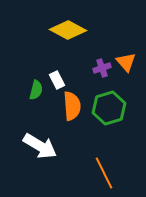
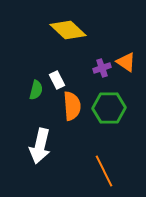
yellow diamond: rotated 15 degrees clockwise
orange triangle: rotated 15 degrees counterclockwise
green hexagon: rotated 16 degrees clockwise
white arrow: rotated 72 degrees clockwise
orange line: moved 2 px up
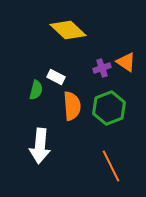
white rectangle: moved 1 px left, 3 px up; rotated 36 degrees counterclockwise
green hexagon: rotated 20 degrees counterclockwise
white arrow: rotated 8 degrees counterclockwise
orange line: moved 7 px right, 5 px up
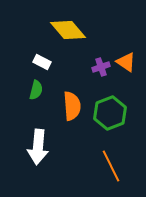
yellow diamond: rotated 6 degrees clockwise
purple cross: moved 1 px left, 1 px up
white rectangle: moved 14 px left, 15 px up
green hexagon: moved 1 px right, 5 px down
white arrow: moved 2 px left, 1 px down
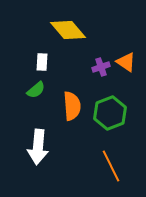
white rectangle: rotated 66 degrees clockwise
green semicircle: rotated 36 degrees clockwise
